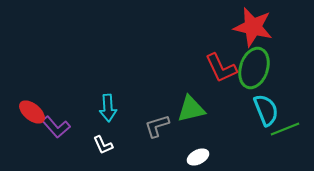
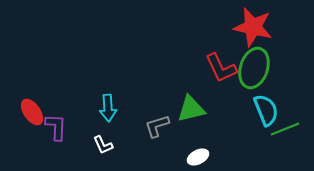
red ellipse: rotated 16 degrees clockwise
purple L-shape: rotated 136 degrees counterclockwise
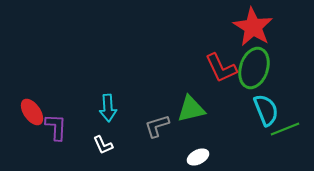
red star: rotated 18 degrees clockwise
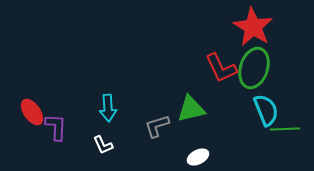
green line: rotated 20 degrees clockwise
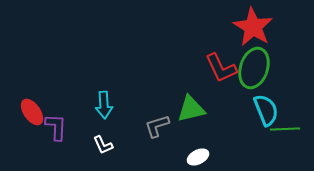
cyan arrow: moved 4 px left, 3 px up
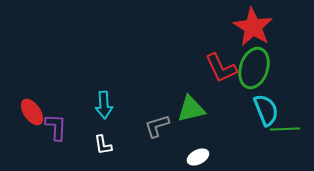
white L-shape: rotated 15 degrees clockwise
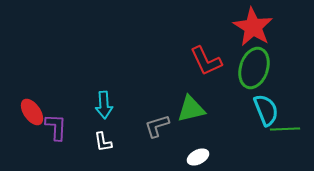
red L-shape: moved 15 px left, 7 px up
white L-shape: moved 3 px up
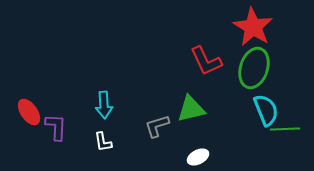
red ellipse: moved 3 px left
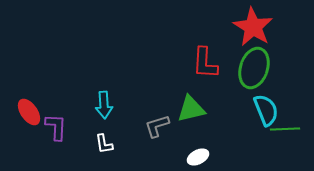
red L-shape: moved 1 px left, 2 px down; rotated 28 degrees clockwise
white L-shape: moved 1 px right, 2 px down
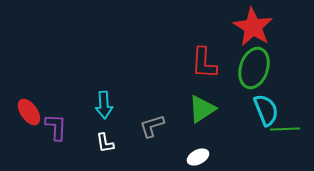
red L-shape: moved 1 px left
green triangle: moved 11 px right; rotated 20 degrees counterclockwise
gray L-shape: moved 5 px left
white L-shape: moved 1 px right, 1 px up
